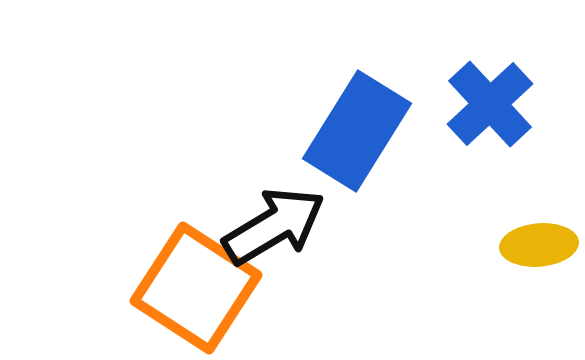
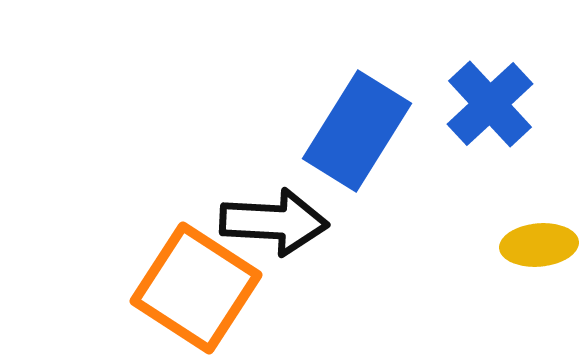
black arrow: moved 4 px up; rotated 34 degrees clockwise
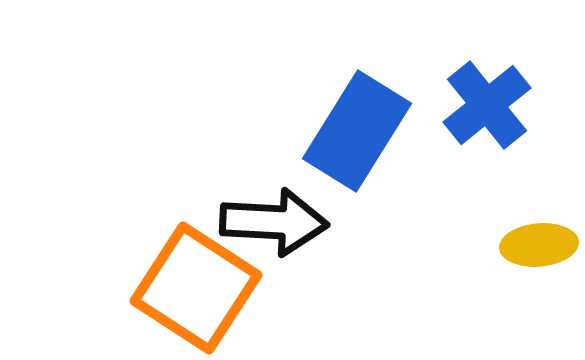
blue cross: moved 3 px left, 1 px down; rotated 4 degrees clockwise
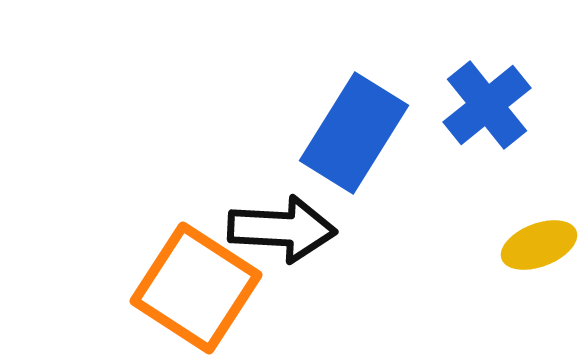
blue rectangle: moved 3 px left, 2 px down
black arrow: moved 8 px right, 7 px down
yellow ellipse: rotated 16 degrees counterclockwise
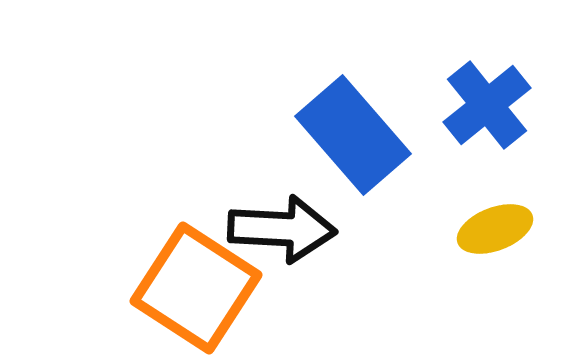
blue rectangle: moved 1 px left, 2 px down; rotated 73 degrees counterclockwise
yellow ellipse: moved 44 px left, 16 px up
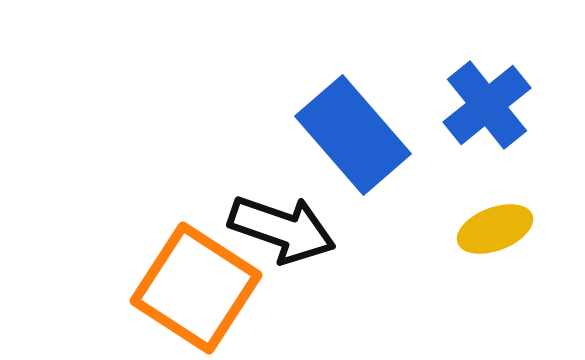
black arrow: rotated 16 degrees clockwise
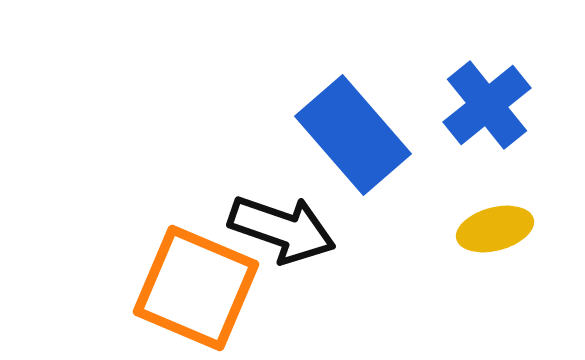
yellow ellipse: rotated 6 degrees clockwise
orange square: rotated 10 degrees counterclockwise
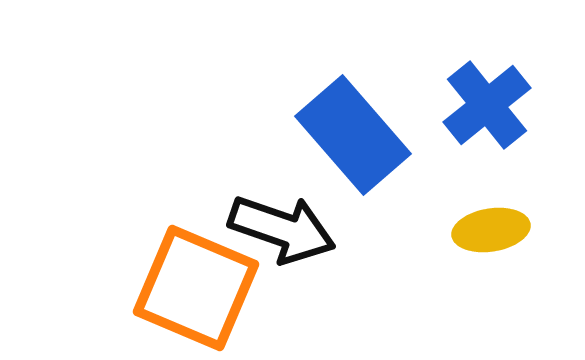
yellow ellipse: moved 4 px left, 1 px down; rotated 6 degrees clockwise
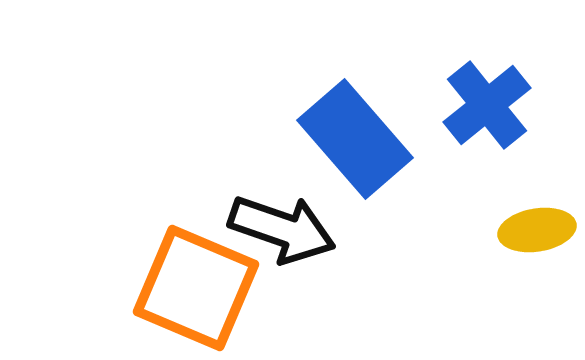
blue rectangle: moved 2 px right, 4 px down
yellow ellipse: moved 46 px right
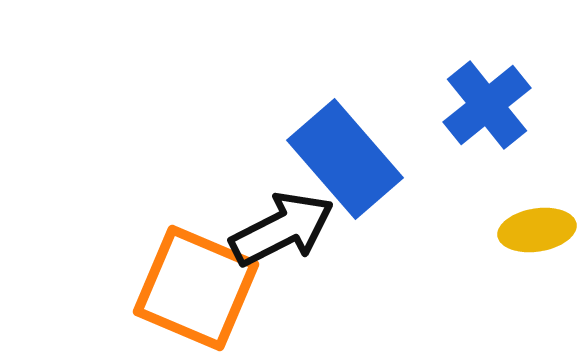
blue rectangle: moved 10 px left, 20 px down
black arrow: rotated 46 degrees counterclockwise
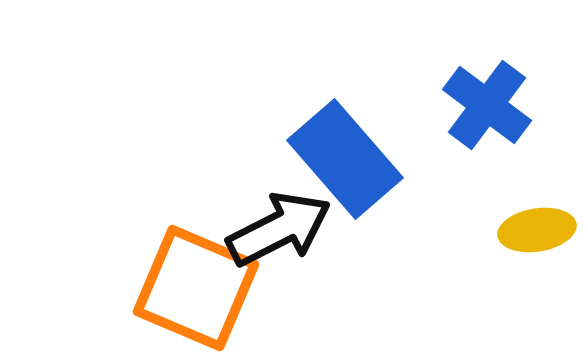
blue cross: rotated 14 degrees counterclockwise
black arrow: moved 3 px left
